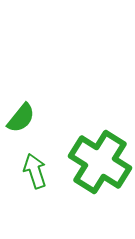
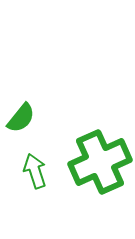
green cross: rotated 34 degrees clockwise
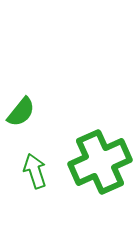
green semicircle: moved 6 px up
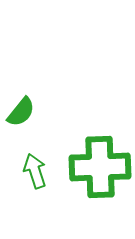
green cross: moved 5 px down; rotated 22 degrees clockwise
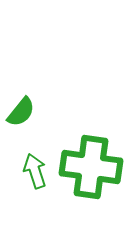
green cross: moved 9 px left; rotated 10 degrees clockwise
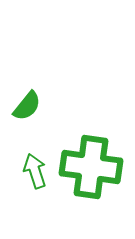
green semicircle: moved 6 px right, 6 px up
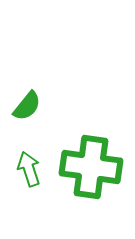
green arrow: moved 6 px left, 2 px up
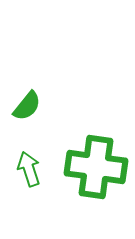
green cross: moved 5 px right
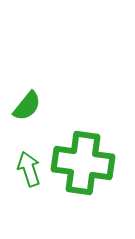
green cross: moved 13 px left, 4 px up
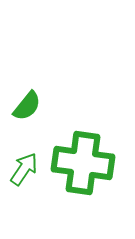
green arrow: moved 5 px left; rotated 52 degrees clockwise
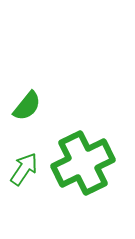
green cross: rotated 34 degrees counterclockwise
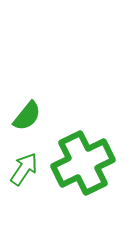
green semicircle: moved 10 px down
